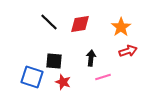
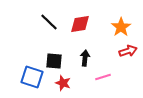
black arrow: moved 6 px left
red star: moved 1 px down
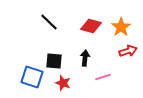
red diamond: moved 11 px right, 2 px down; rotated 25 degrees clockwise
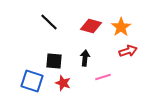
blue square: moved 4 px down
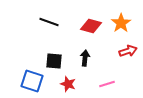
black line: rotated 24 degrees counterclockwise
orange star: moved 4 px up
pink line: moved 4 px right, 7 px down
red star: moved 5 px right, 1 px down
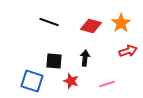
red star: moved 3 px right, 3 px up
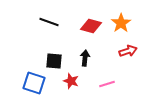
blue square: moved 2 px right, 2 px down
